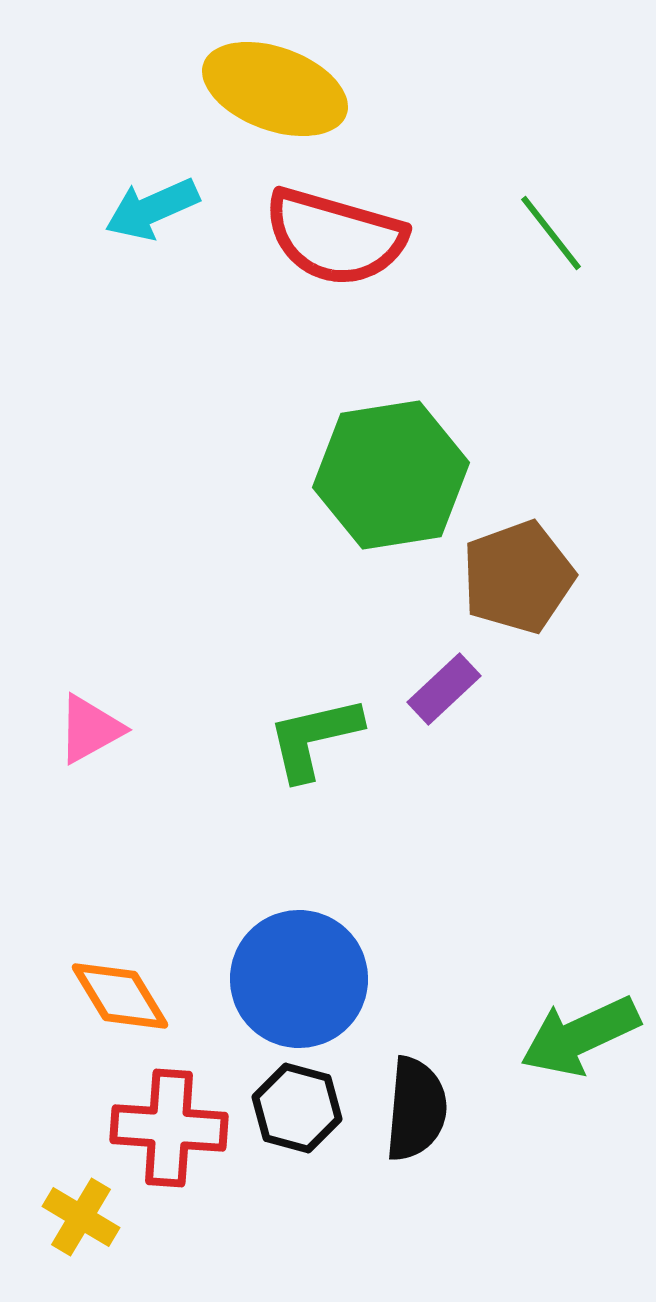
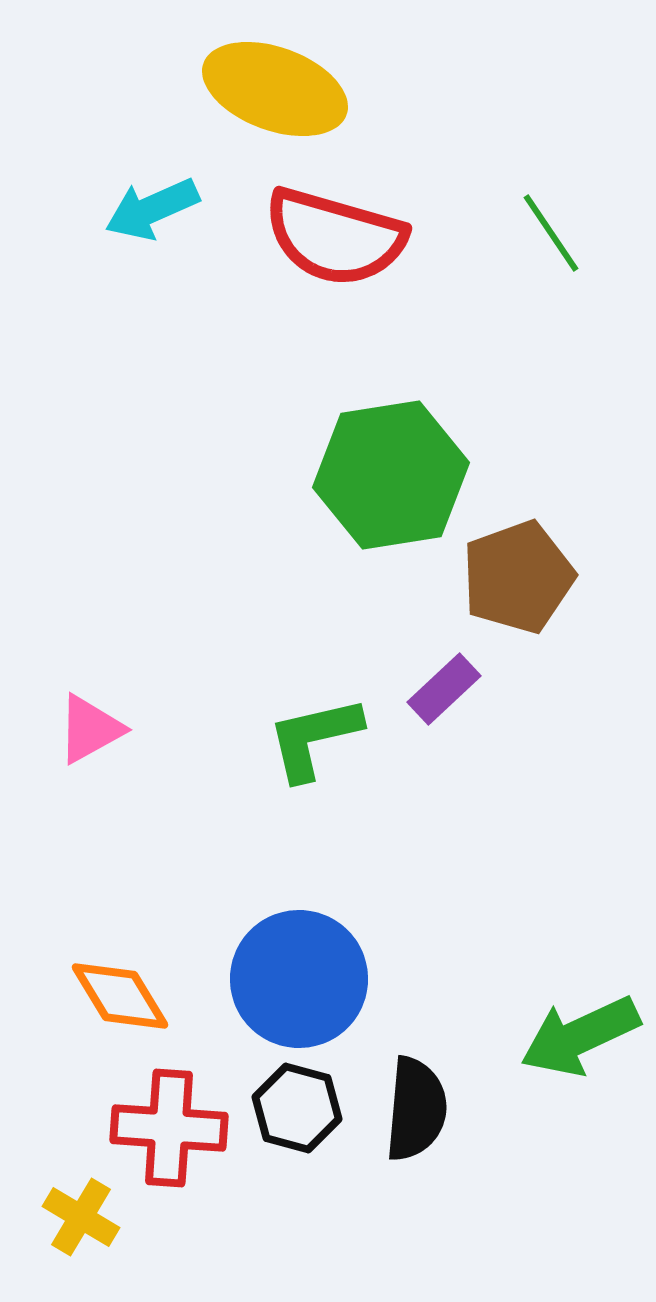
green line: rotated 4 degrees clockwise
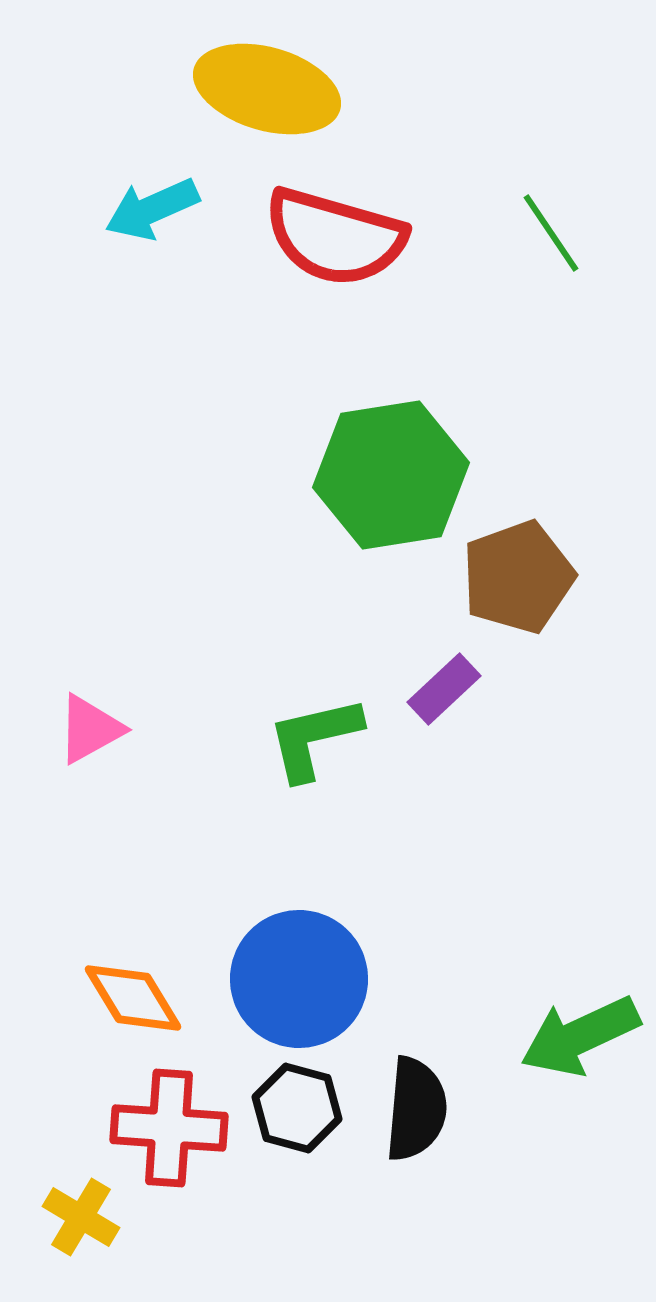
yellow ellipse: moved 8 px left; rotated 4 degrees counterclockwise
orange diamond: moved 13 px right, 2 px down
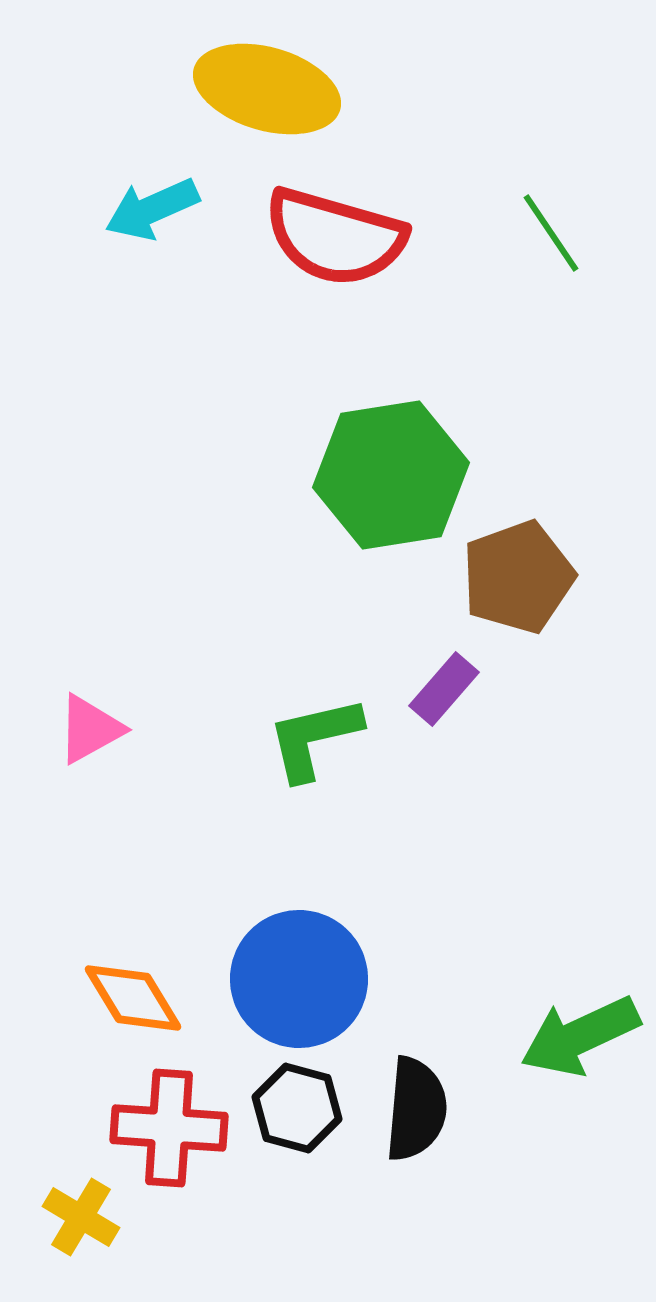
purple rectangle: rotated 6 degrees counterclockwise
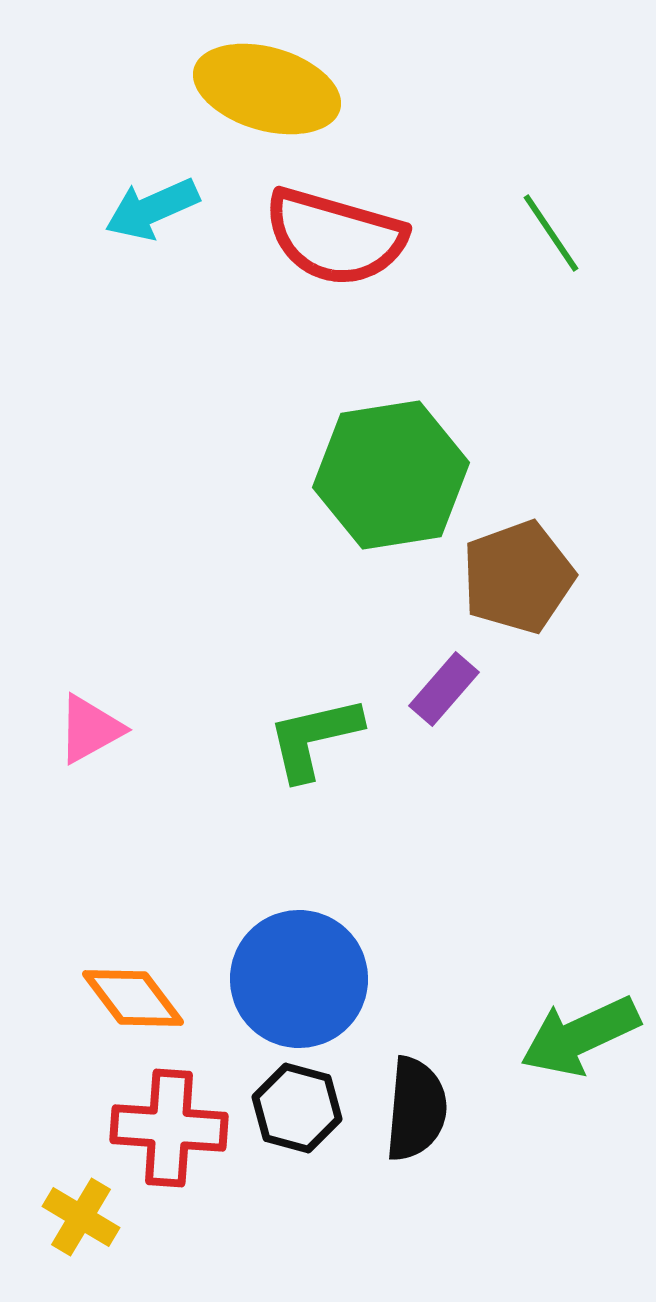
orange diamond: rotated 6 degrees counterclockwise
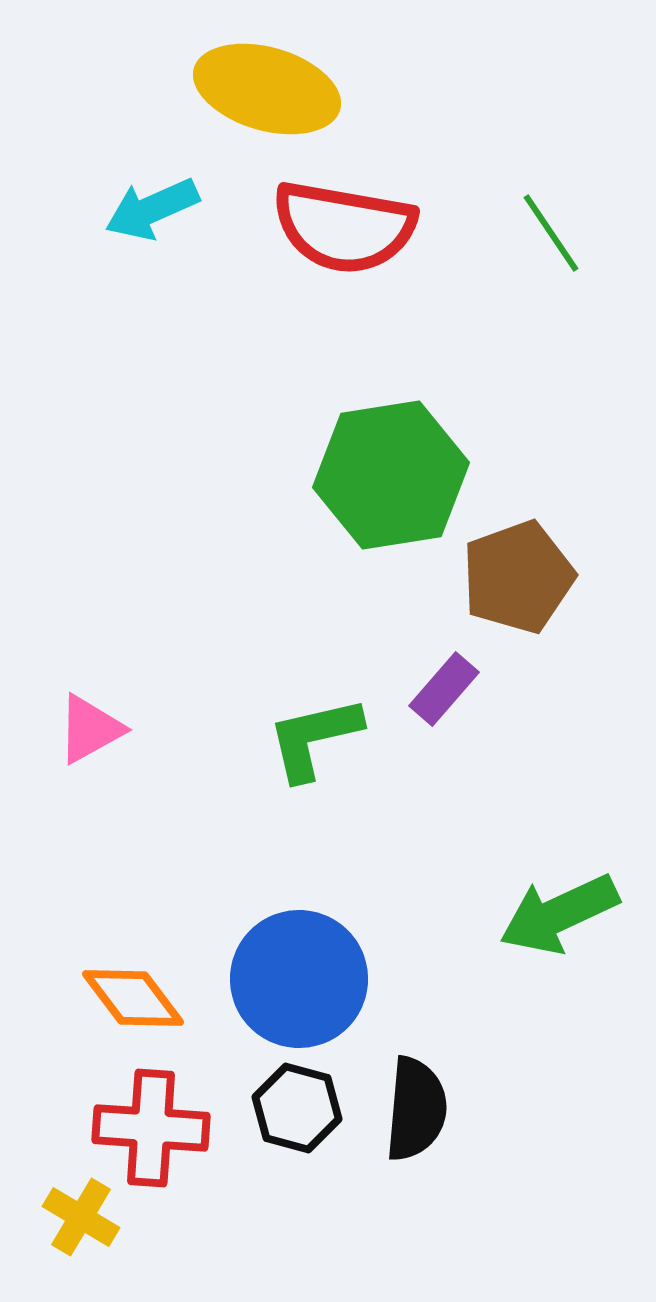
red semicircle: moved 9 px right, 10 px up; rotated 6 degrees counterclockwise
green arrow: moved 21 px left, 122 px up
red cross: moved 18 px left
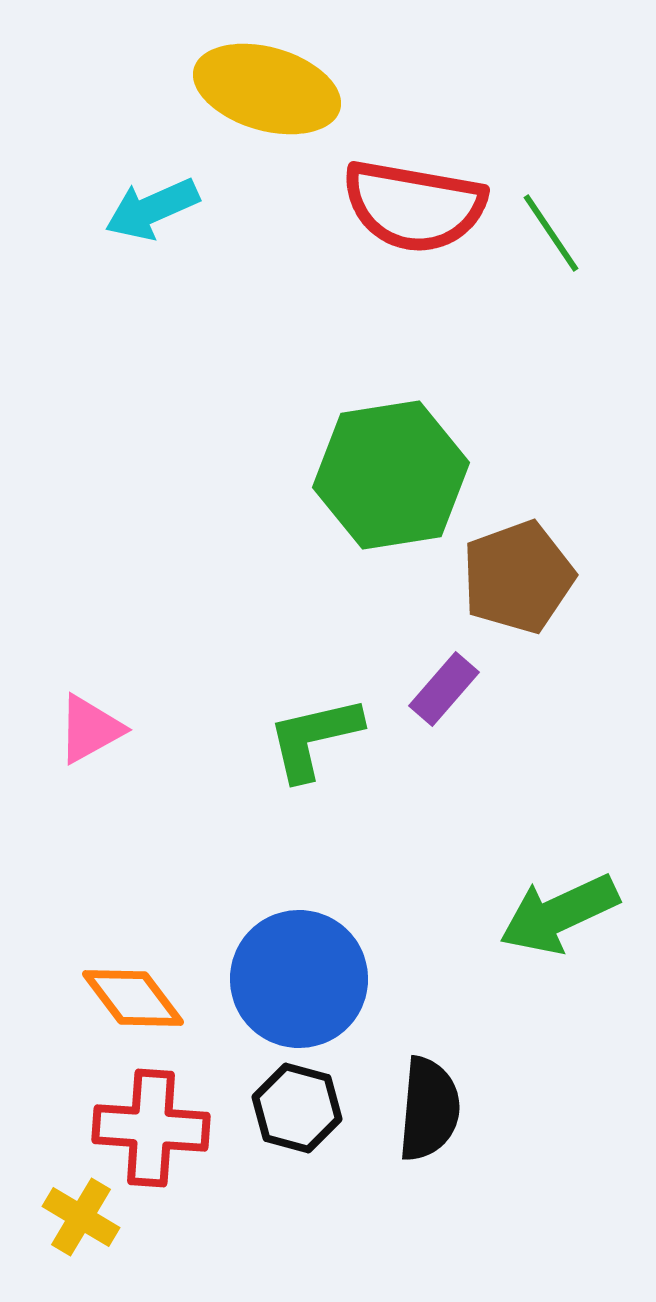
red semicircle: moved 70 px right, 21 px up
black semicircle: moved 13 px right
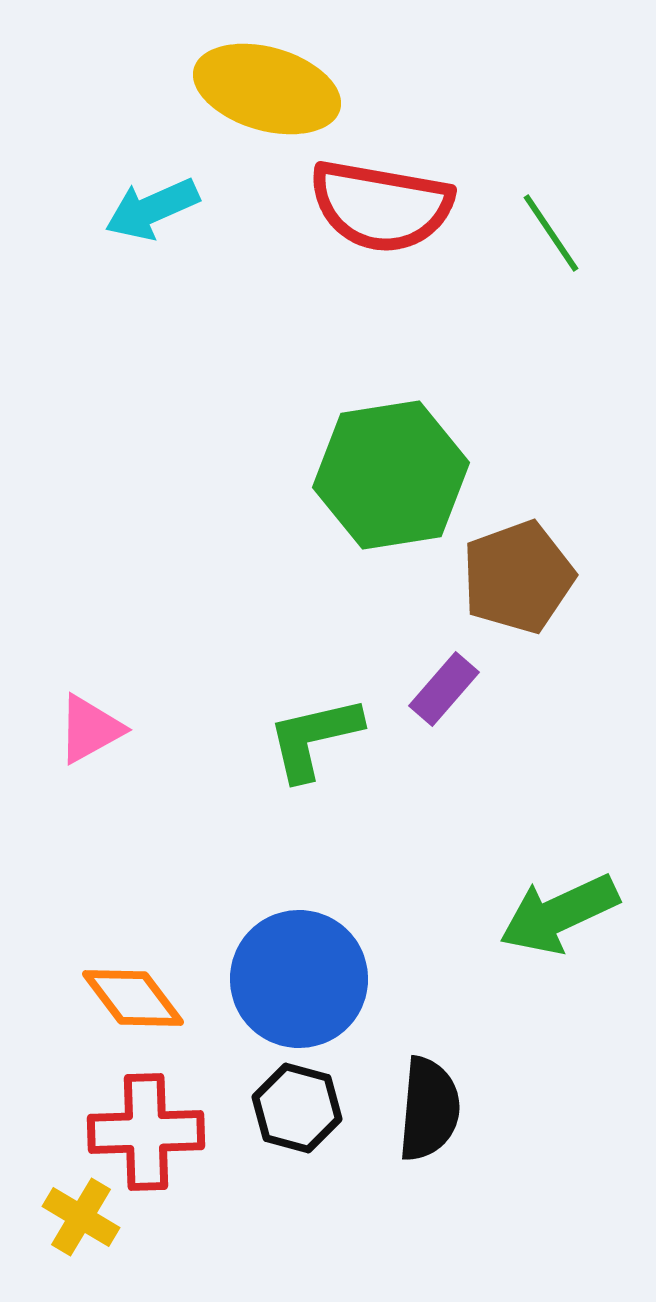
red semicircle: moved 33 px left
red cross: moved 5 px left, 4 px down; rotated 6 degrees counterclockwise
